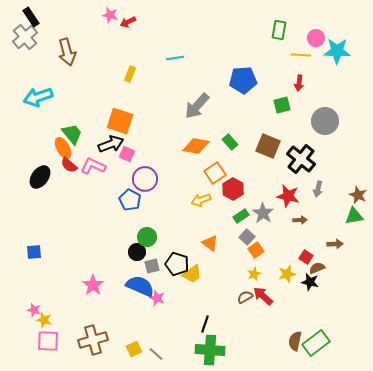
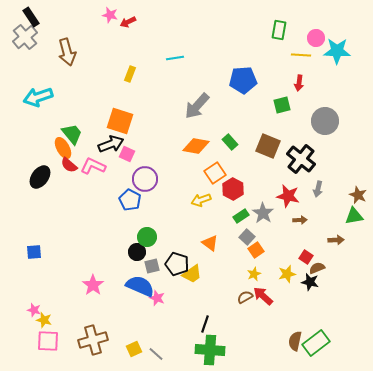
brown arrow at (335, 244): moved 1 px right, 4 px up
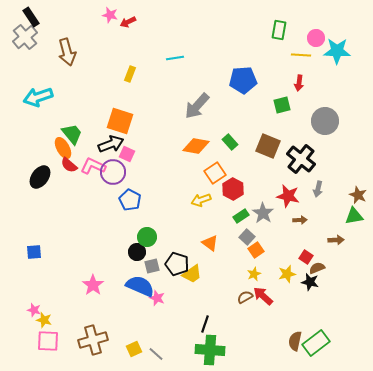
purple circle at (145, 179): moved 32 px left, 7 px up
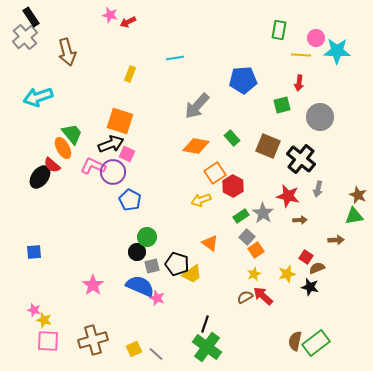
gray circle at (325, 121): moved 5 px left, 4 px up
green rectangle at (230, 142): moved 2 px right, 4 px up
red semicircle at (69, 165): moved 17 px left
red hexagon at (233, 189): moved 3 px up
black star at (310, 282): moved 5 px down
green cross at (210, 350): moved 3 px left, 3 px up; rotated 32 degrees clockwise
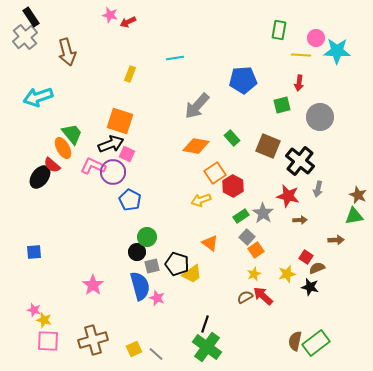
black cross at (301, 159): moved 1 px left, 2 px down
blue semicircle at (140, 286): rotated 52 degrees clockwise
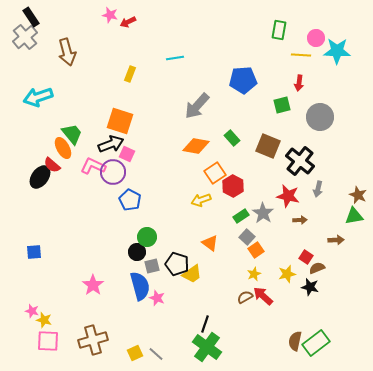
pink star at (34, 310): moved 2 px left, 1 px down
yellow square at (134, 349): moved 1 px right, 4 px down
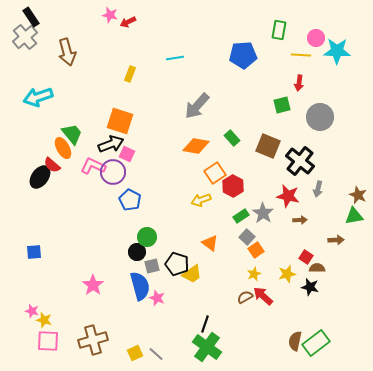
blue pentagon at (243, 80): moved 25 px up
brown semicircle at (317, 268): rotated 21 degrees clockwise
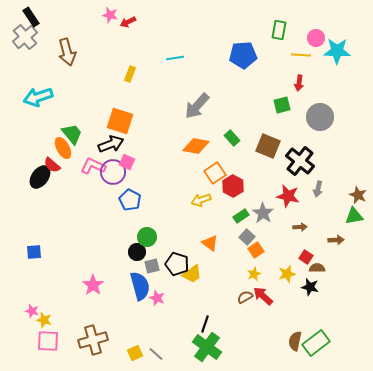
pink square at (127, 154): moved 8 px down
brown arrow at (300, 220): moved 7 px down
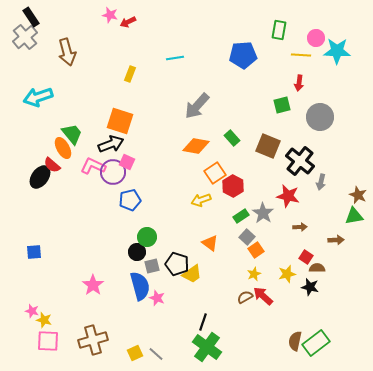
gray arrow at (318, 189): moved 3 px right, 7 px up
blue pentagon at (130, 200): rotated 30 degrees clockwise
black line at (205, 324): moved 2 px left, 2 px up
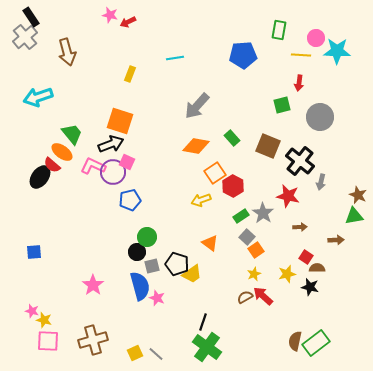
orange ellipse at (63, 148): moved 1 px left, 4 px down; rotated 25 degrees counterclockwise
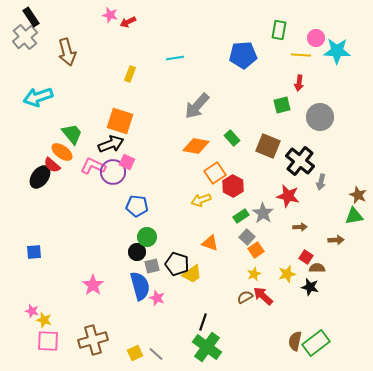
blue pentagon at (130, 200): moved 7 px right, 6 px down; rotated 20 degrees clockwise
orange triangle at (210, 243): rotated 18 degrees counterclockwise
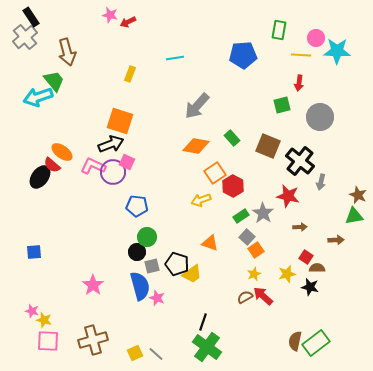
green trapezoid at (72, 134): moved 18 px left, 53 px up
